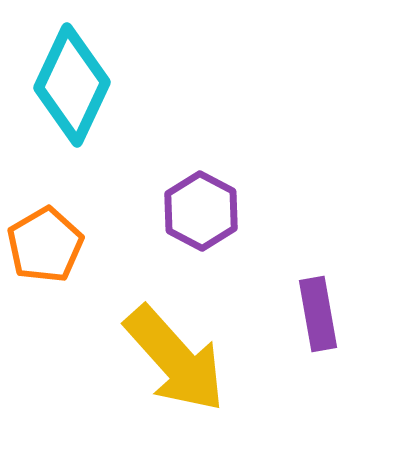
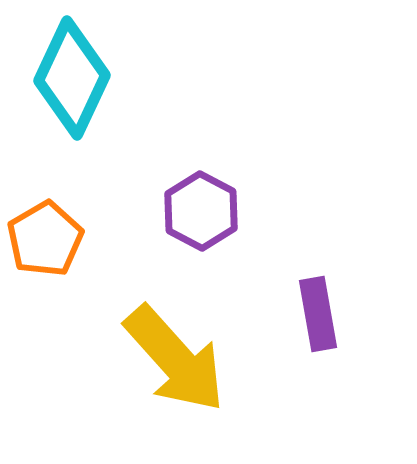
cyan diamond: moved 7 px up
orange pentagon: moved 6 px up
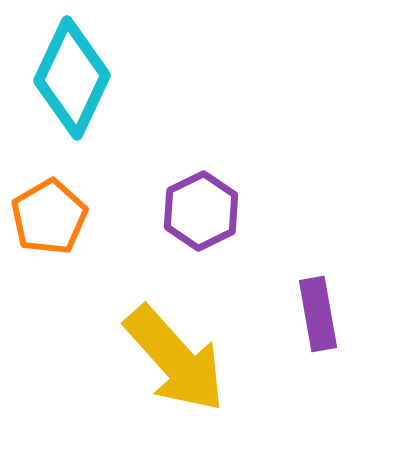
purple hexagon: rotated 6 degrees clockwise
orange pentagon: moved 4 px right, 22 px up
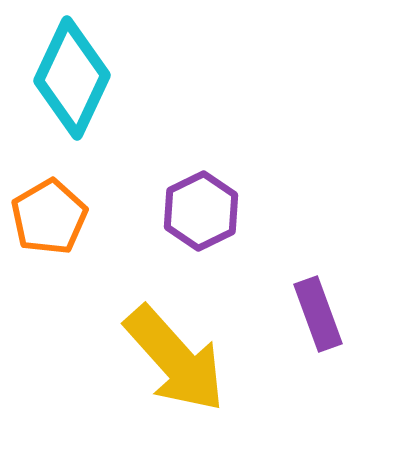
purple rectangle: rotated 10 degrees counterclockwise
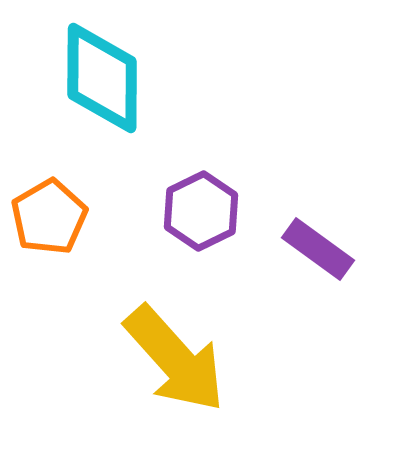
cyan diamond: moved 30 px right; rotated 25 degrees counterclockwise
purple rectangle: moved 65 px up; rotated 34 degrees counterclockwise
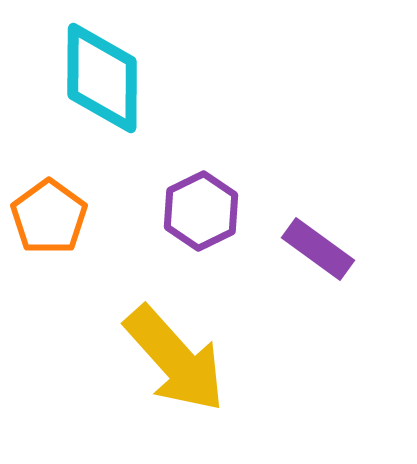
orange pentagon: rotated 6 degrees counterclockwise
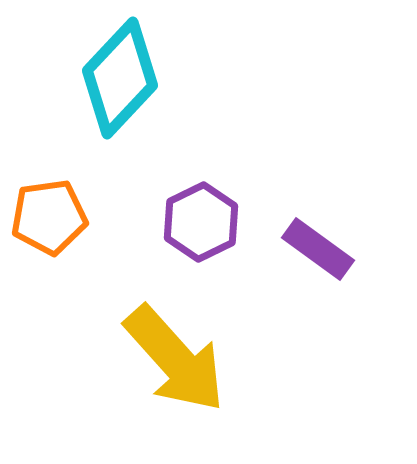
cyan diamond: moved 18 px right; rotated 43 degrees clockwise
purple hexagon: moved 11 px down
orange pentagon: rotated 28 degrees clockwise
